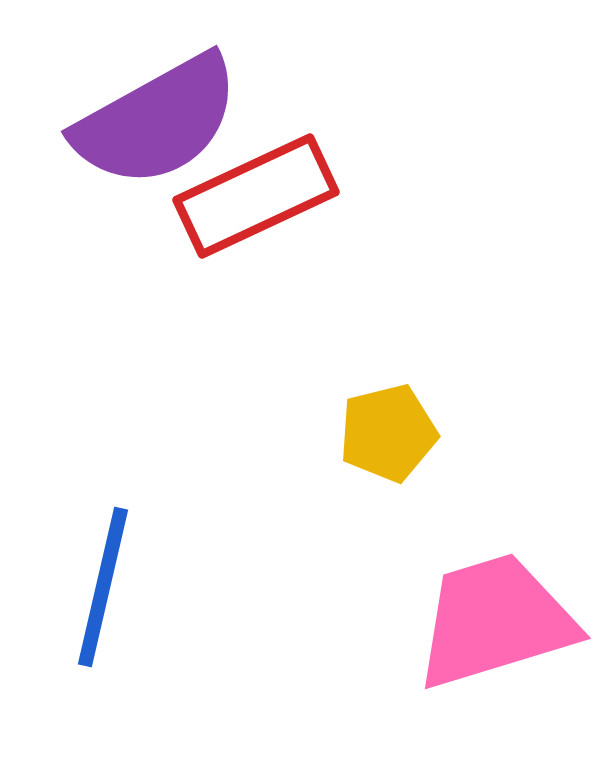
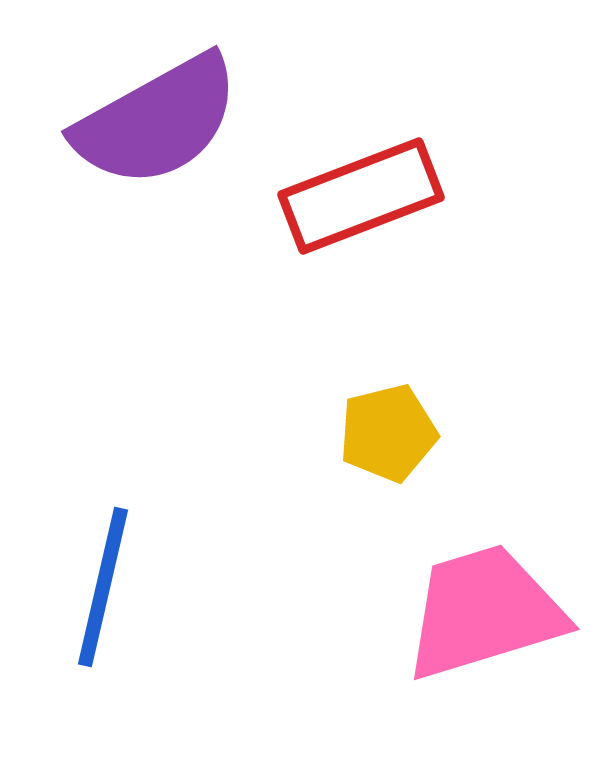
red rectangle: moved 105 px right; rotated 4 degrees clockwise
pink trapezoid: moved 11 px left, 9 px up
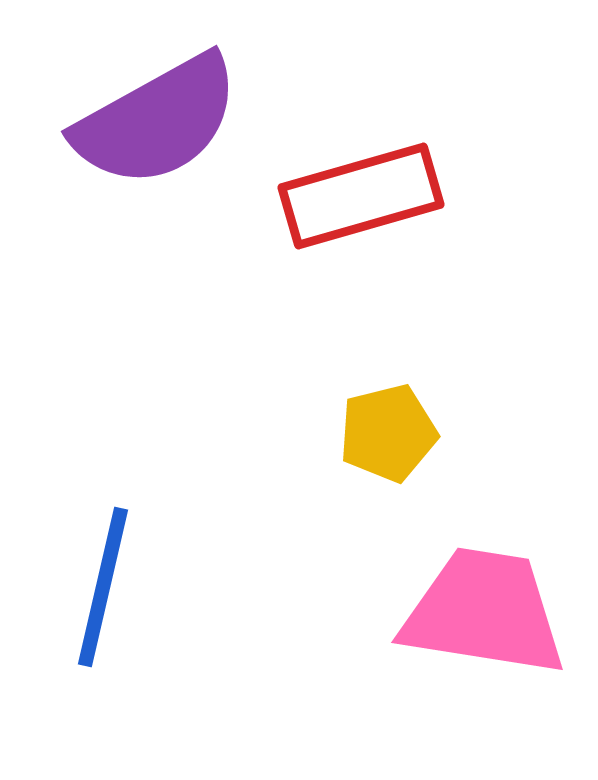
red rectangle: rotated 5 degrees clockwise
pink trapezoid: rotated 26 degrees clockwise
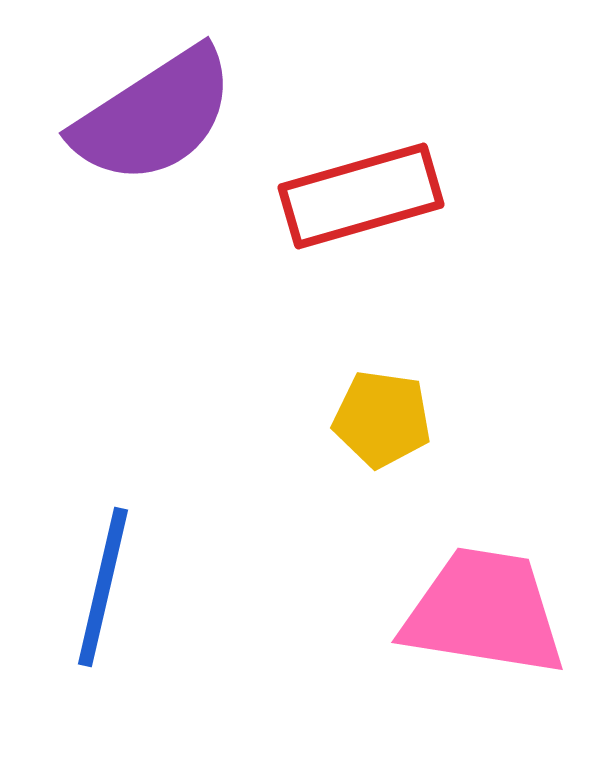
purple semicircle: moved 3 px left, 5 px up; rotated 4 degrees counterclockwise
yellow pentagon: moved 6 px left, 14 px up; rotated 22 degrees clockwise
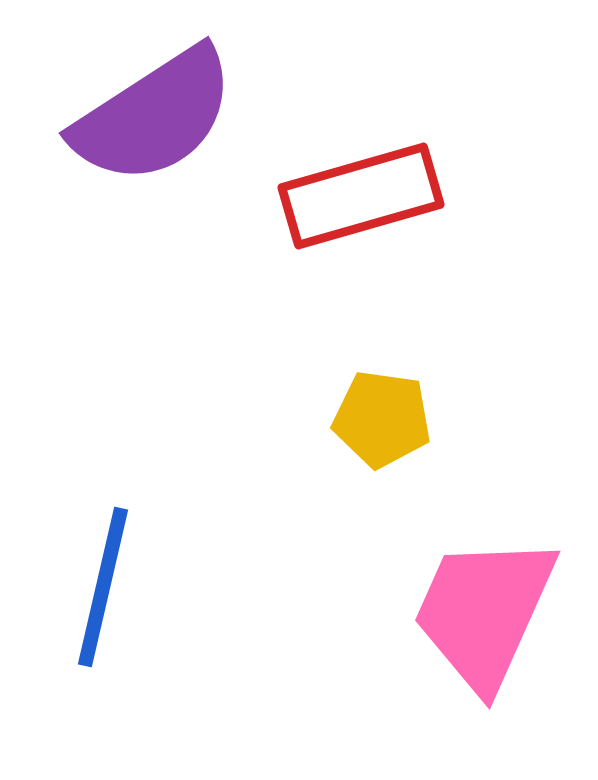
pink trapezoid: rotated 75 degrees counterclockwise
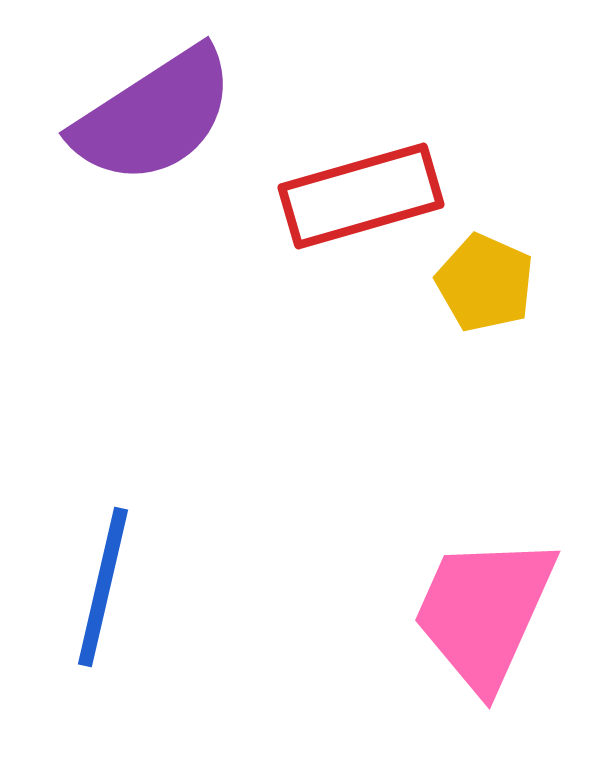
yellow pentagon: moved 103 px right, 136 px up; rotated 16 degrees clockwise
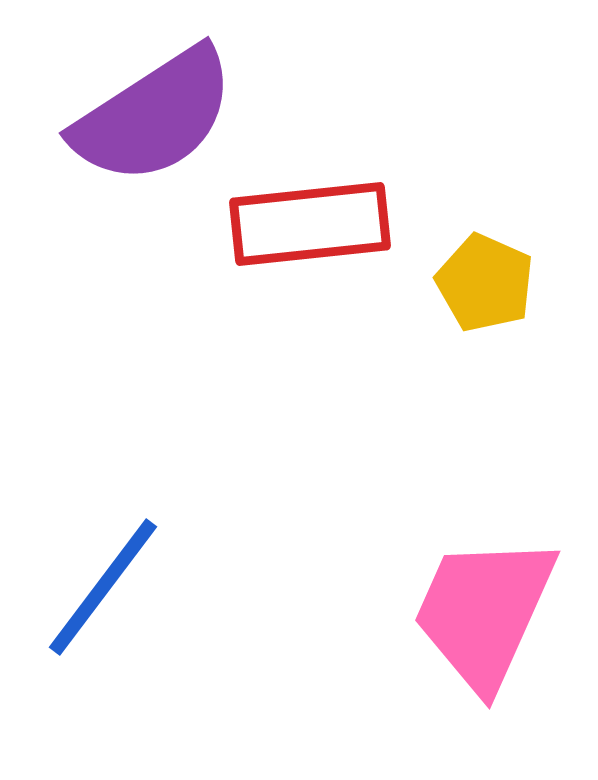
red rectangle: moved 51 px left, 28 px down; rotated 10 degrees clockwise
blue line: rotated 24 degrees clockwise
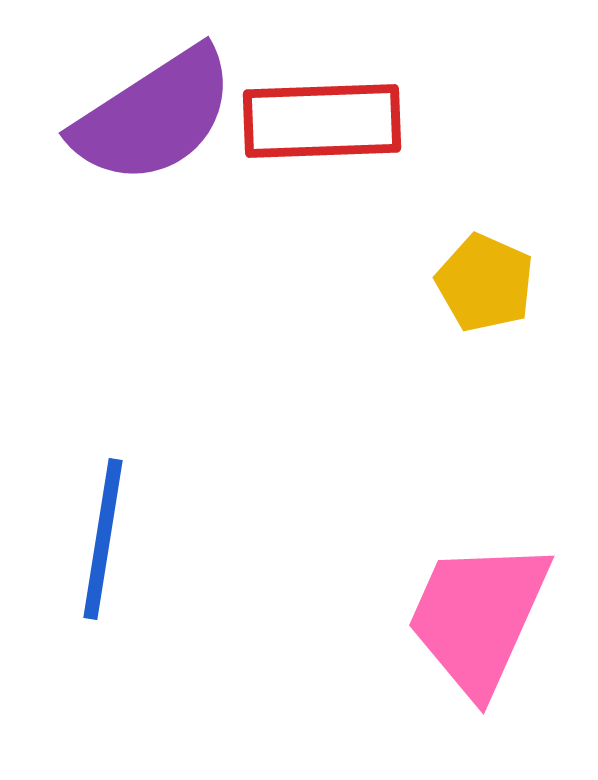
red rectangle: moved 12 px right, 103 px up; rotated 4 degrees clockwise
blue line: moved 48 px up; rotated 28 degrees counterclockwise
pink trapezoid: moved 6 px left, 5 px down
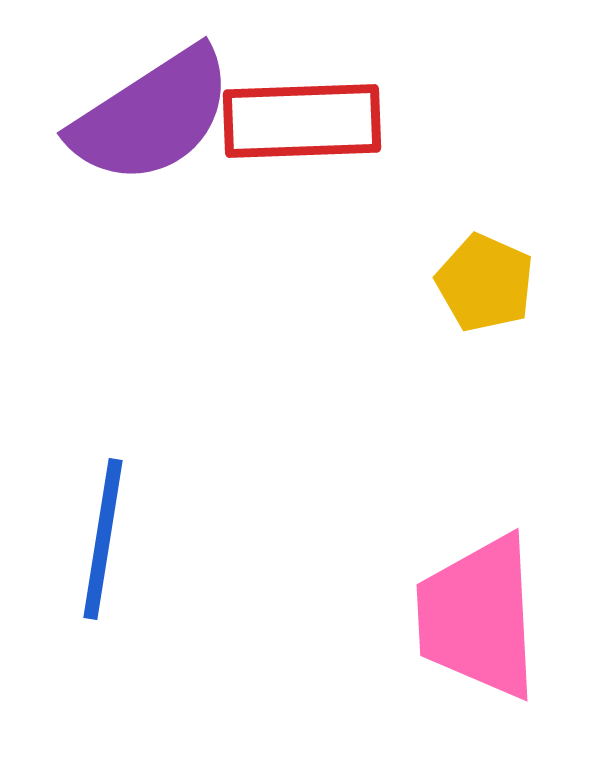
purple semicircle: moved 2 px left
red rectangle: moved 20 px left
pink trapezoid: rotated 27 degrees counterclockwise
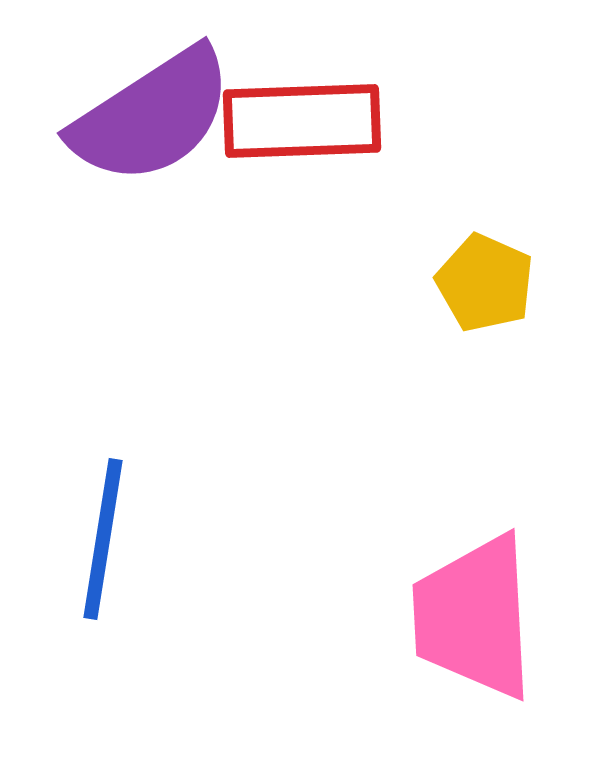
pink trapezoid: moved 4 px left
